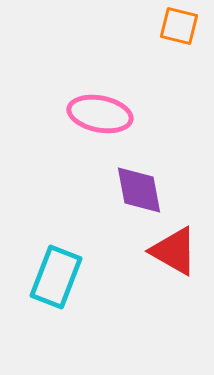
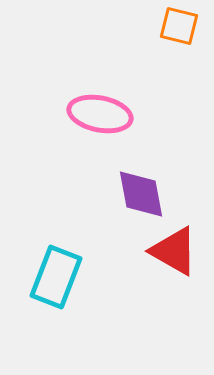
purple diamond: moved 2 px right, 4 px down
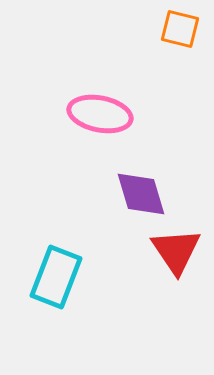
orange square: moved 1 px right, 3 px down
purple diamond: rotated 6 degrees counterclockwise
red triangle: moved 2 px right; rotated 26 degrees clockwise
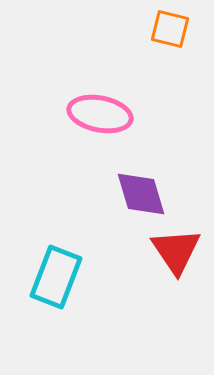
orange square: moved 10 px left
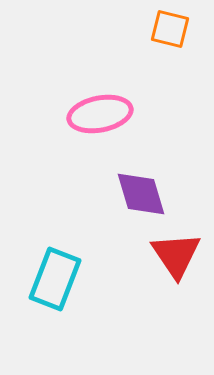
pink ellipse: rotated 22 degrees counterclockwise
red triangle: moved 4 px down
cyan rectangle: moved 1 px left, 2 px down
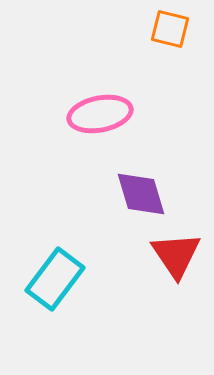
cyan rectangle: rotated 16 degrees clockwise
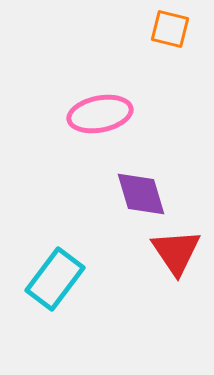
red triangle: moved 3 px up
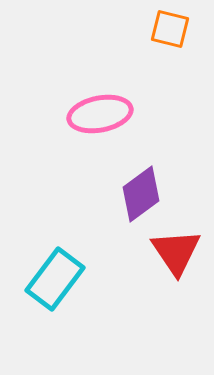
purple diamond: rotated 70 degrees clockwise
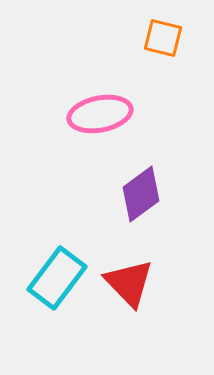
orange square: moved 7 px left, 9 px down
red triangle: moved 47 px left, 31 px down; rotated 10 degrees counterclockwise
cyan rectangle: moved 2 px right, 1 px up
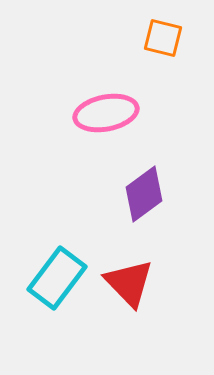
pink ellipse: moved 6 px right, 1 px up
purple diamond: moved 3 px right
